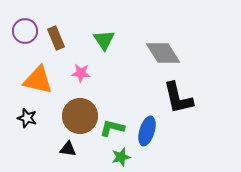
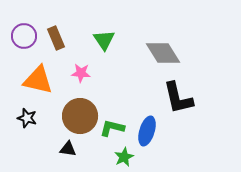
purple circle: moved 1 px left, 5 px down
green star: moved 3 px right; rotated 12 degrees counterclockwise
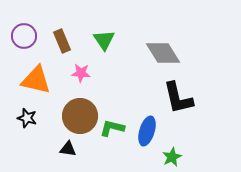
brown rectangle: moved 6 px right, 3 px down
orange triangle: moved 2 px left
green star: moved 48 px right
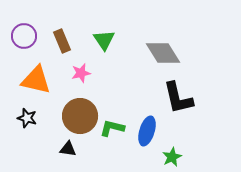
pink star: rotated 18 degrees counterclockwise
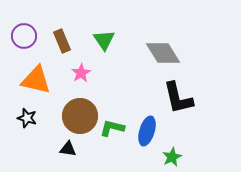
pink star: rotated 18 degrees counterclockwise
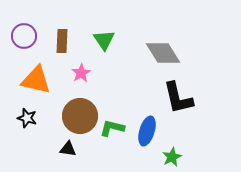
brown rectangle: rotated 25 degrees clockwise
